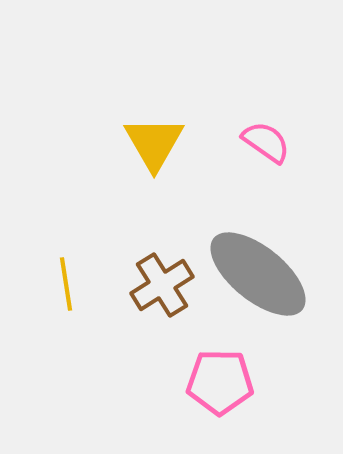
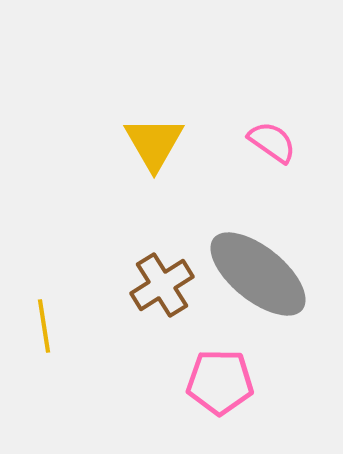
pink semicircle: moved 6 px right
yellow line: moved 22 px left, 42 px down
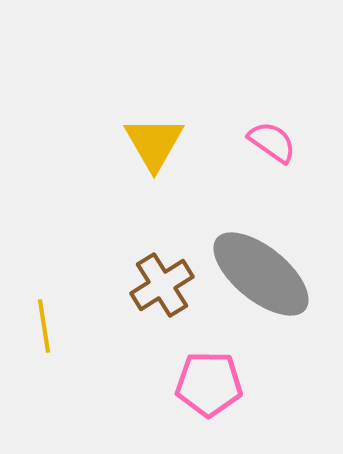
gray ellipse: moved 3 px right
pink pentagon: moved 11 px left, 2 px down
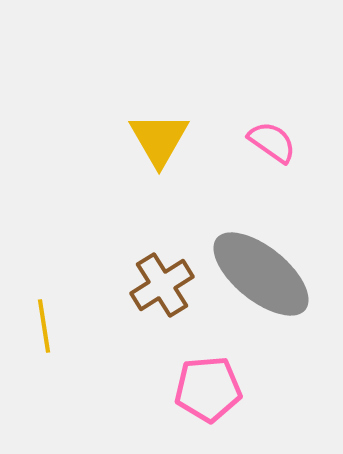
yellow triangle: moved 5 px right, 4 px up
pink pentagon: moved 1 px left, 5 px down; rotated 6 degrees counterclockwise
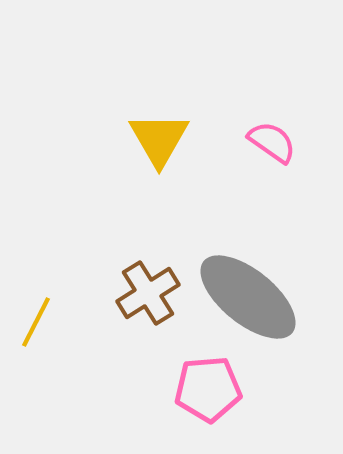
gray ellipse: moved 13 px left, 23 px down
brown cross: moved 14 px left, 8 px down
yellow line: moved 8 px left, 4 px up; rotated 36 degrees clockwise
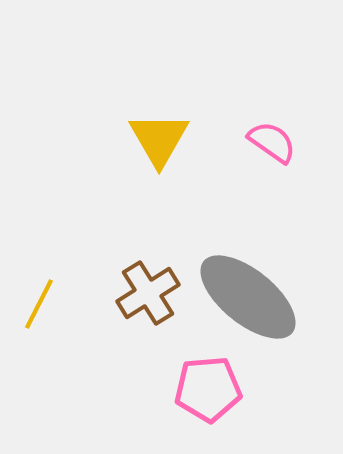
yellow line: moved 3 px right, 18 px up
